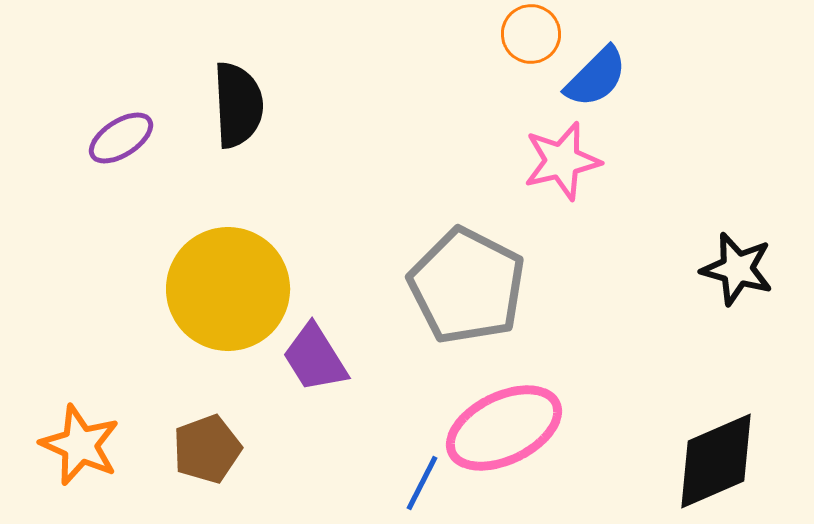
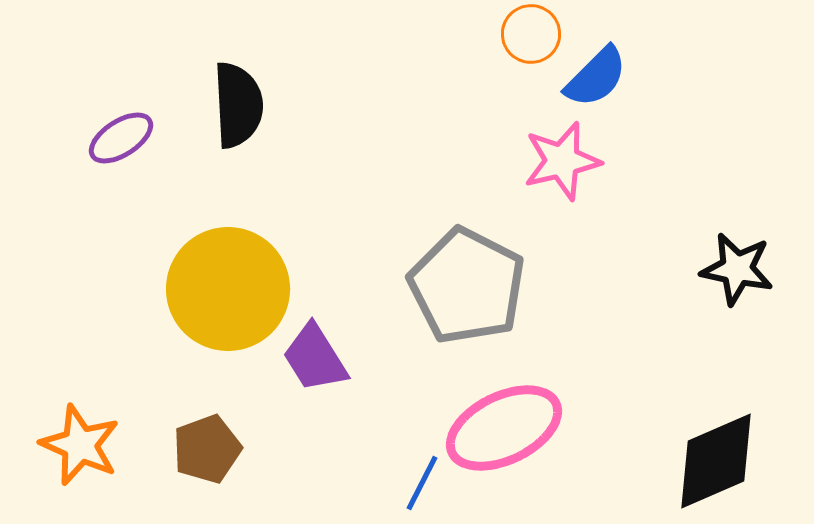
black star: rotated 4 degrees counterclockwise
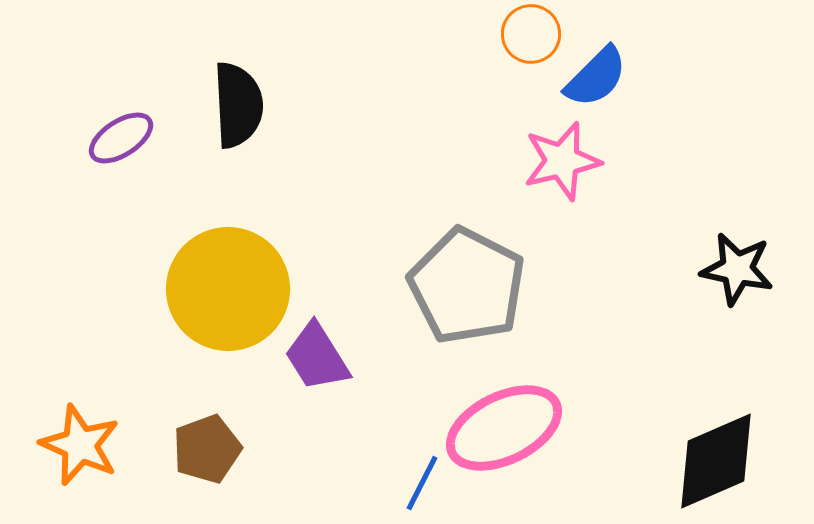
purple trapezoid: moved 2 px right, 1 px up
